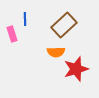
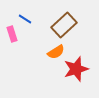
blue line: rotated 56 degrees counterclockwise
orange semicircle: rotated 30 degrees counterclockwise
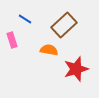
pink rectangle: moved 6 px down
orange semicircle: moved 7 px left, 2 px up; rotated 138 degrees counterclockwise
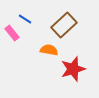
pink rectangle: moved 7 px up; rotated 21 degrees counterclockwise
red star: moved 3 px left
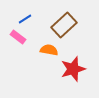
blue line: rotated 64 degrees counterclockwise
pink rectangle: moved 6 px right, 4 px down; rotated 14 degrees counterclockwise
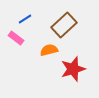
pink rectangle: moved 2 px left, 1 px down
orange semicircle: rotated 24 degrees counterclockwise
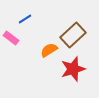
brown rectangle: moved 9 px right, 10 px down
pink rectangle: moved 5 px left
orange semicircle: rotated 18 degrees counterclockwise
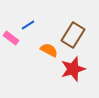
blue line: moved 3 px right, 6 px down
brown rectangle: rotated 15 degrees counterclockwise
orange semicircle: rotated 60 degrees clockwise
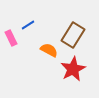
pink rectangle: rotated 28 degrees clockwise
red star: rotated 10 degrees counterclockwise
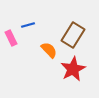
blue line: rotated 16 degrees clockwise
orange semicircle: rotated 18 degrees clockwise
